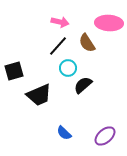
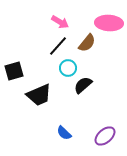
pink arrow: rotated 18 degrees clockwise
brown semicircle: rotated 108 degrees counterclockwise
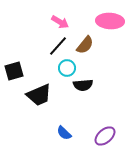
pink ellipse: moved 1 px right, 2 px up
brown semicircle: moved 2 px left, 2 px down
cyan circle: moved 1 px left
black semicircle: rotated 144 degrees counterclockwise
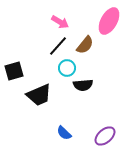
pink ellipse: moved 1 px left; rotated 64 degrees counterclockwise
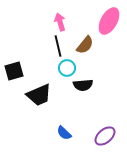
pink arrow: rotated 138 degrees counterclockwise
black line: rotated 55 degrees counterclockwise
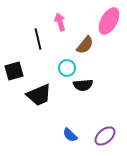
black line: moved 20 px left, 7 px up
blue semicircle: moved 6 px right, 2 px down
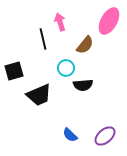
black line: moved 5 px right
cyan circle: moved 1 px left
